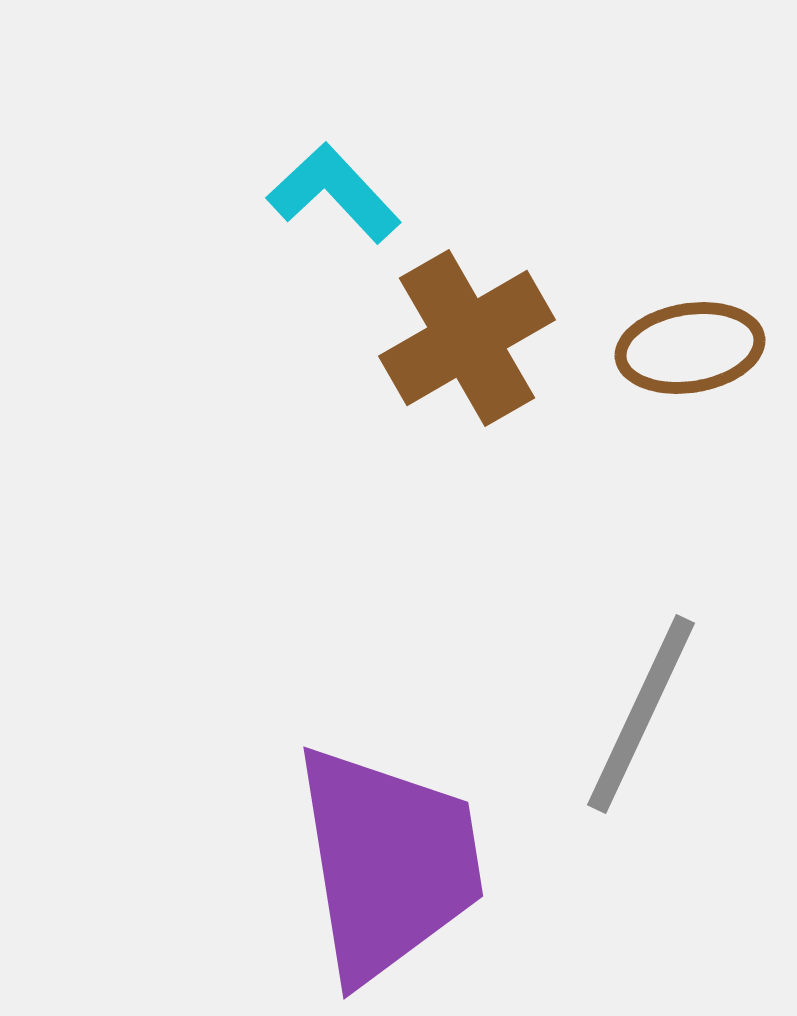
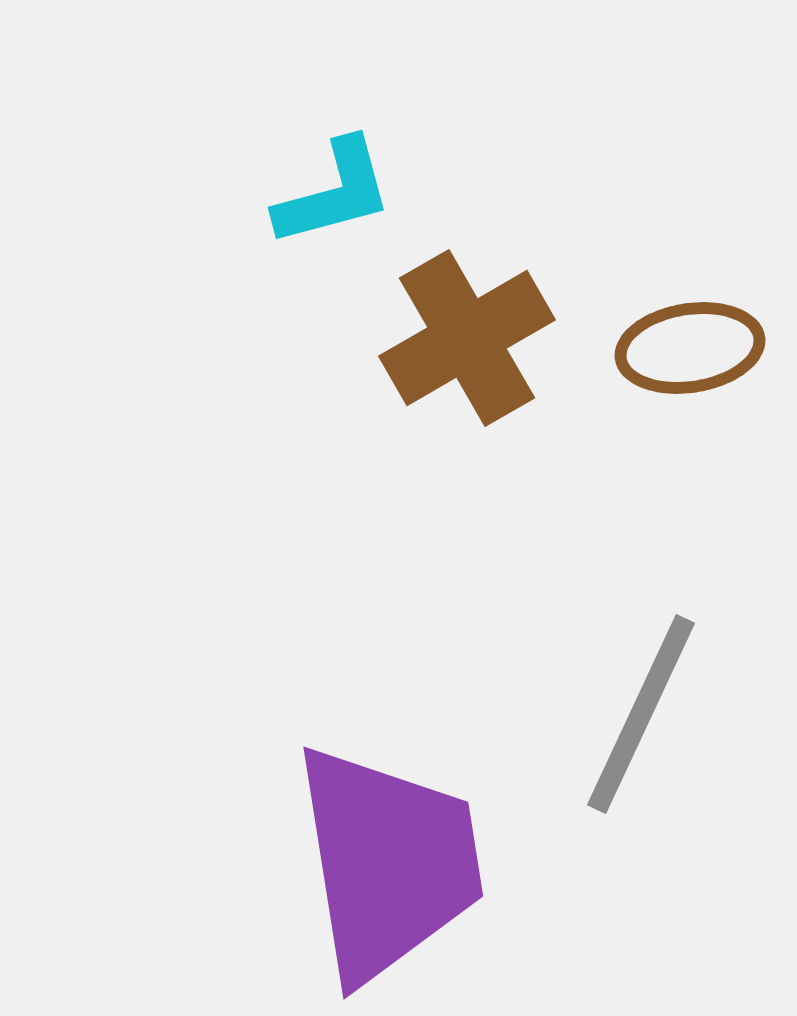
cyan L-shape: rotated 118 degrees clockwise
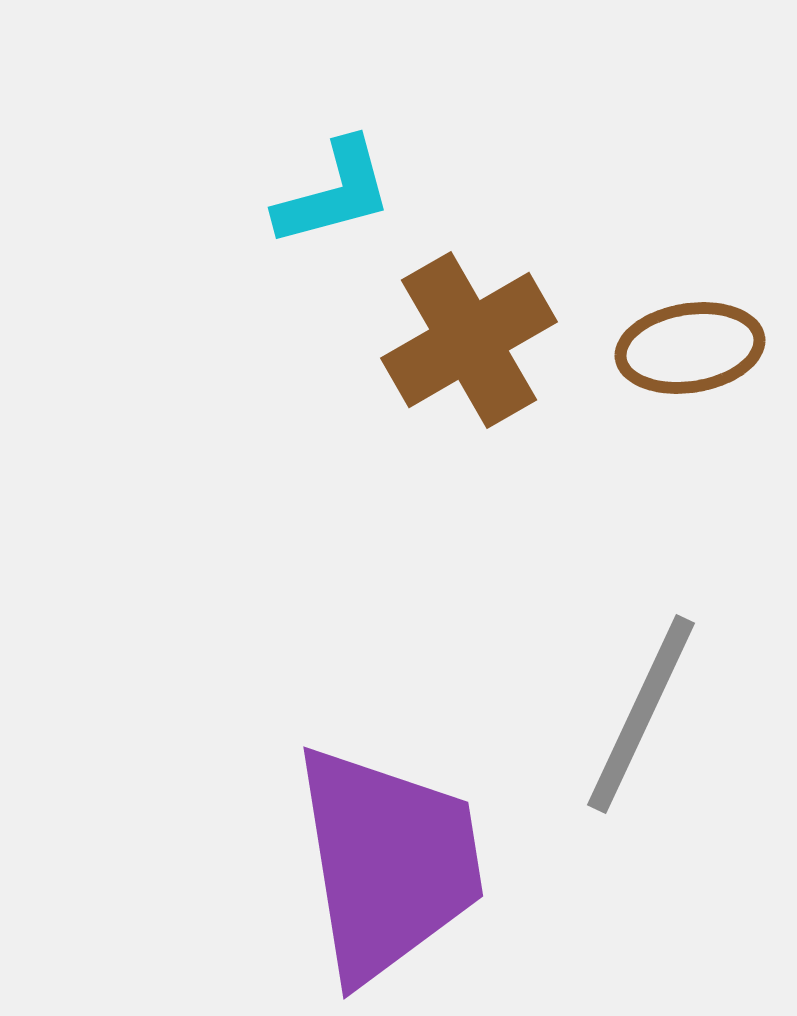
brown cross: moved 2 px right, 2 px down
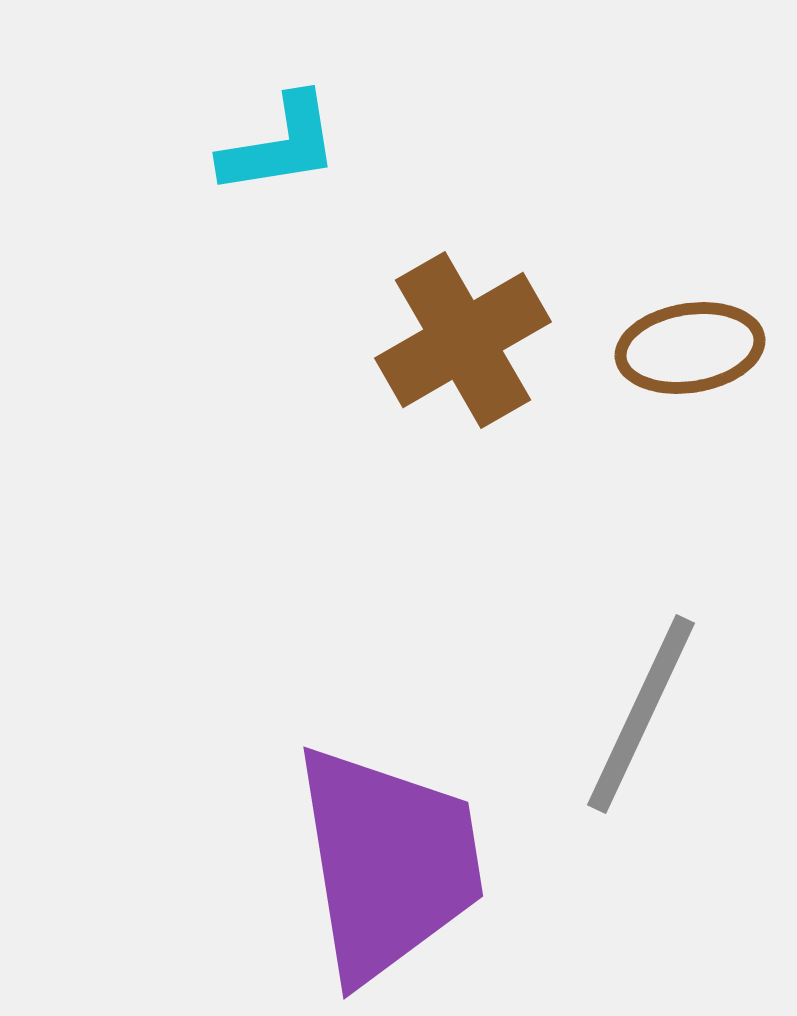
cyan L-shape: moved 54 px left, 48 px up; rotated 6 degrees clockwise
brown cross: moved 6 px left
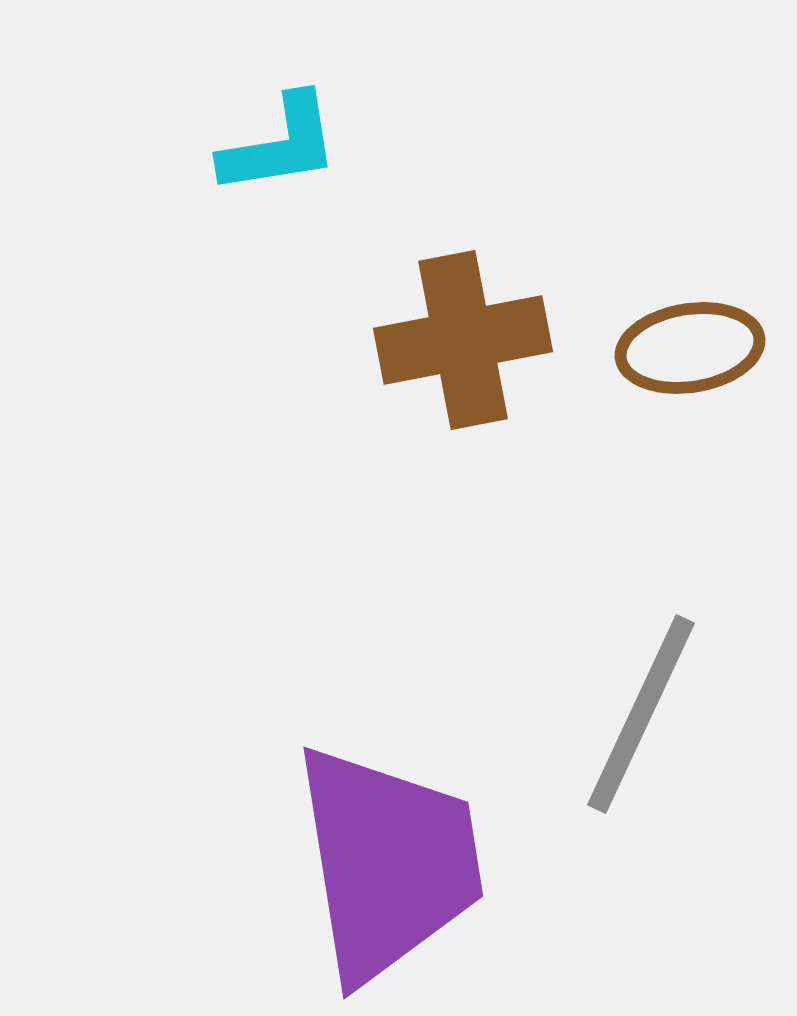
brown cross: rotated 19 degrees clockwise
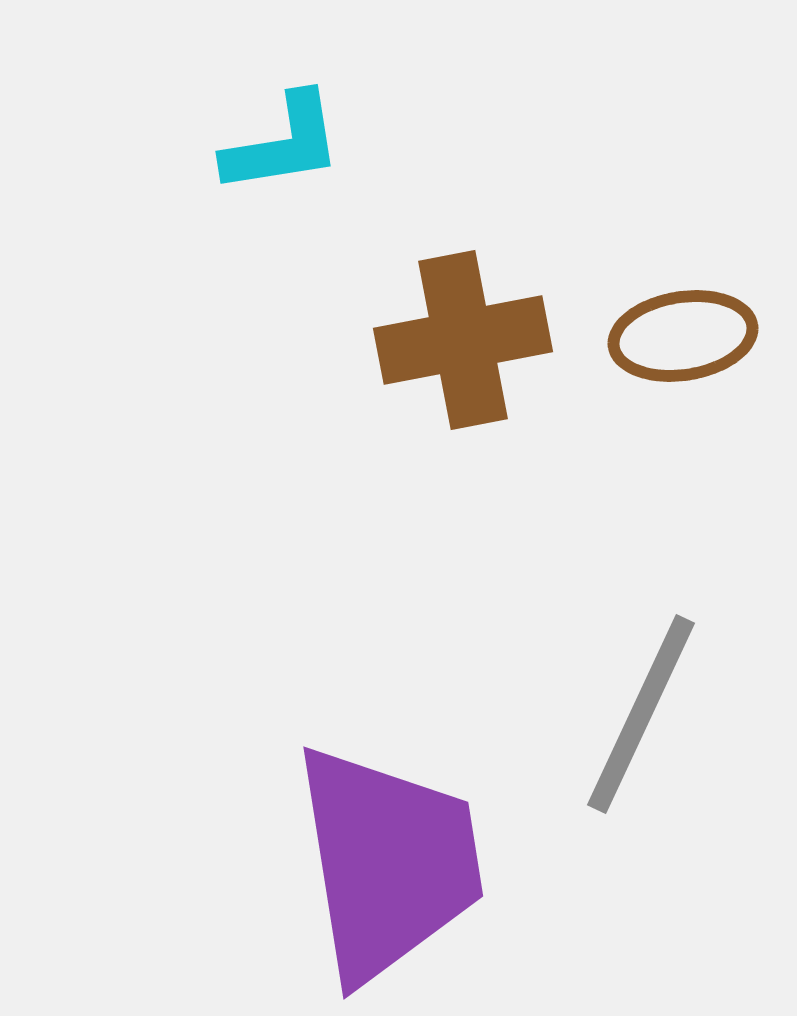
cyan L-shape: moved 3 px right, 1 px up
brown ellipse: moved 7 px left, 12 px up
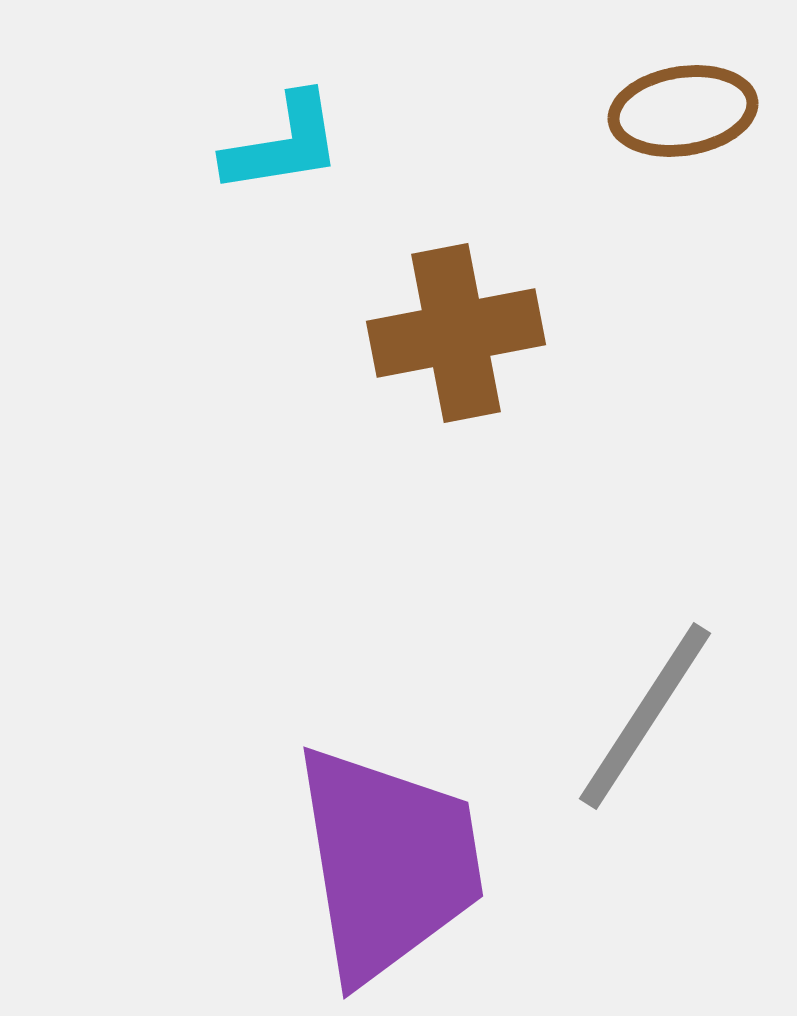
brown ellipse: moved 225 px up
brown cross: moved 7 px left, 7 px up
gray line: moved 4 px right, 2 px down; rotated 8 degrees clockwise
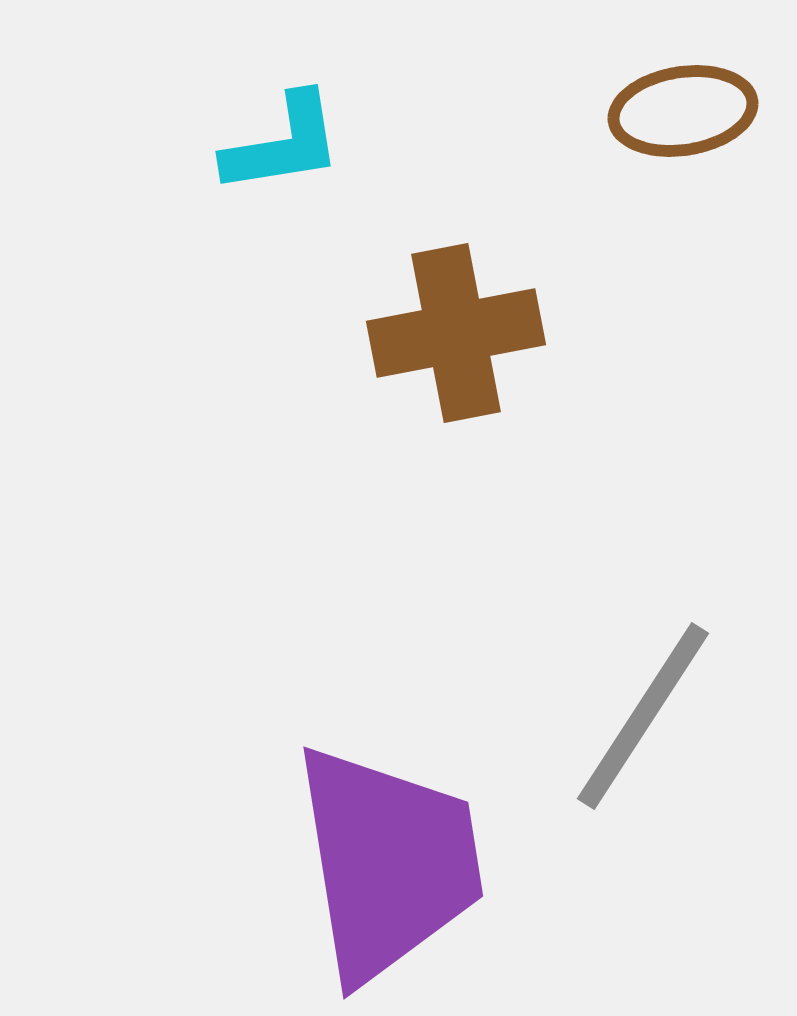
gray line: moved 2 px left
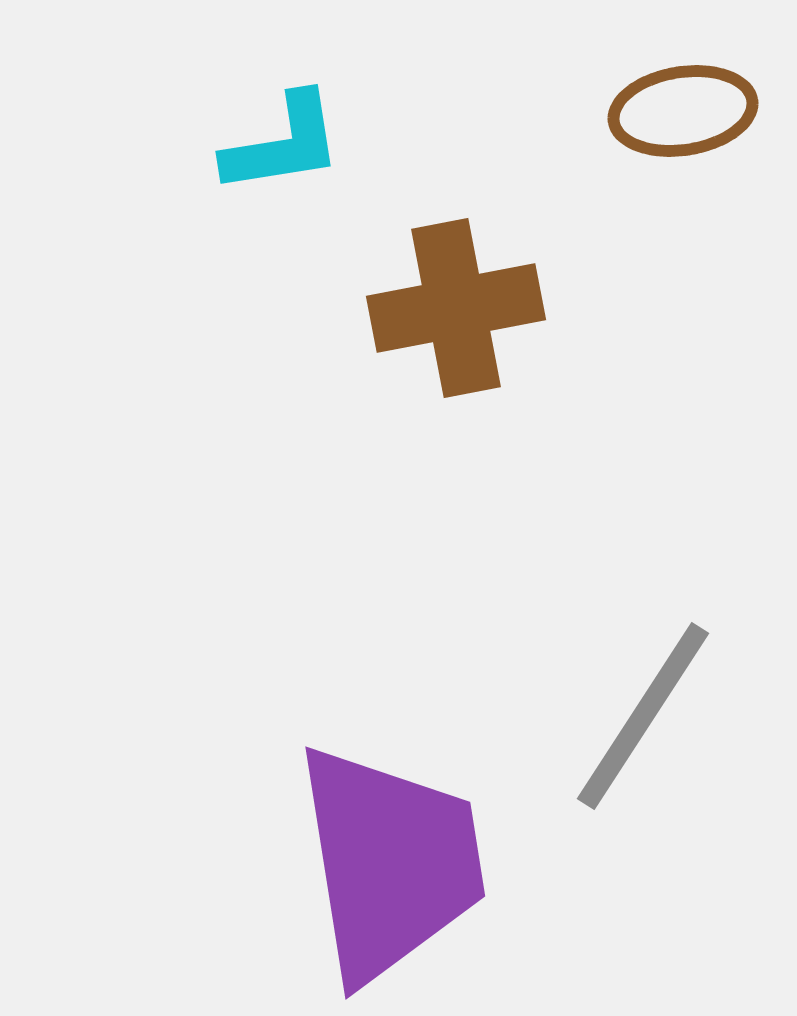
brown cross: moved 25 px up
purple trapezoid: moved 2 px right
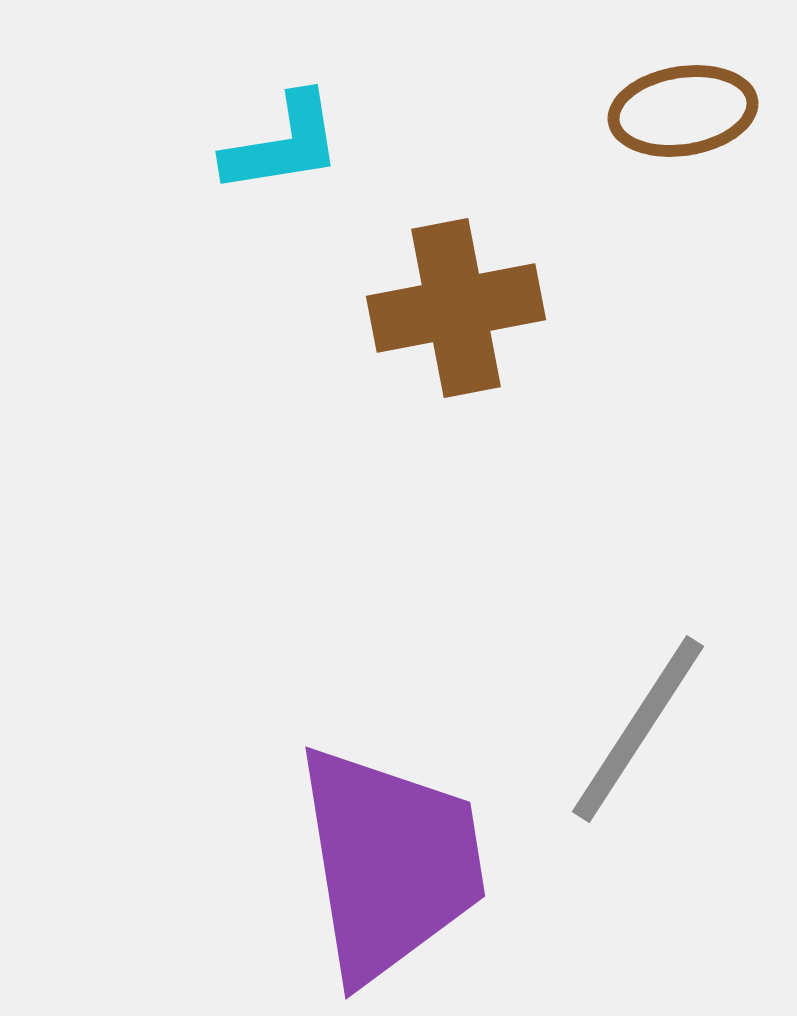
gray line: moved 5 px left, 13 px down
